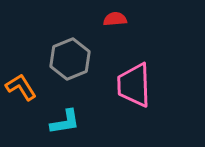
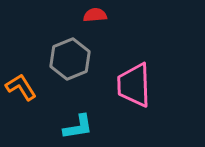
red semicircle: moved 20 px left, 4 px up
cyan L-shape: moved 13 px right, 5 px down
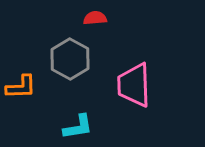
red semicircle: moved 3 px down
gray hexagon: rotated 9 degrees counterclockwise
orange L-shape: rotated 120 degrees clockwise
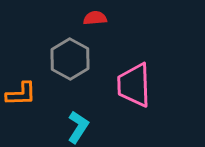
orange L-shape: moved 7 px down
cyan L-shape: rotated 48 degrees counterclockwise
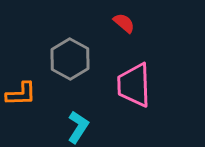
red semicircle: moved 29 px right, 5 px down; rotated 45 degrees clockwise
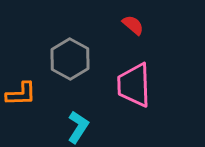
red semicircle: moved 9 px right, 2 px down
